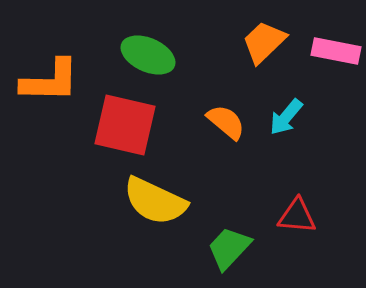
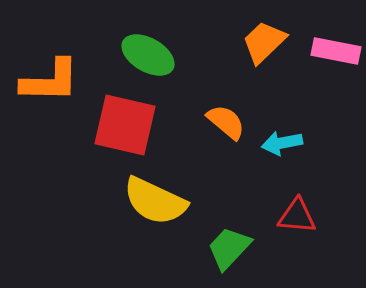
green ellipse: rotated 6 degrees clockwise
cyan arrow: moved 4 px left, 26 px down; rotated 39 degrees clockwise
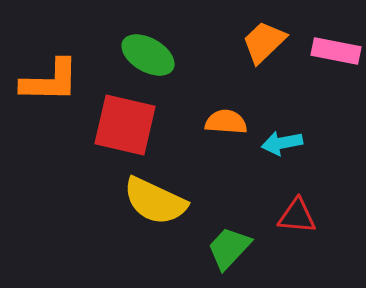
orange semicircle: rotated 36 degrees counterclockwise
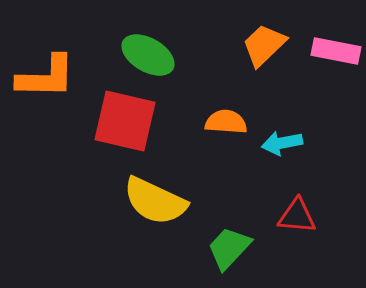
orange trapezoid: moved 3 px down
orange L-shape: moved 4 px left, 4 px up
red square: moved 4 px up
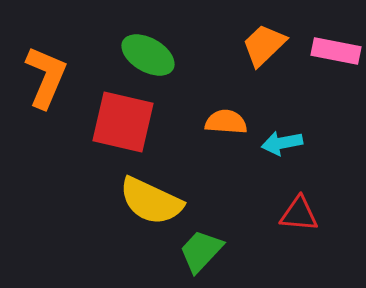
orange L-shape: rotated 68 degrees counterclockwise
red square: moved 2 px left, 1 px down
yellow semicircle: moved 4 px left
red triangle: moved 2 px right, 2 px up
green trapezoid: moved 28 px left, 3 px down
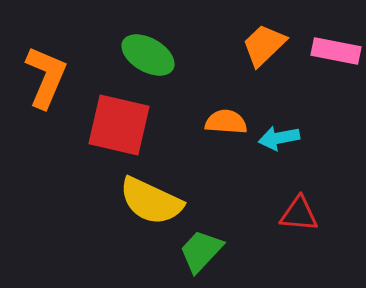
red square: moved 4 px left, 3 px down
cyan arrow: moved 3 px left, 5 px up
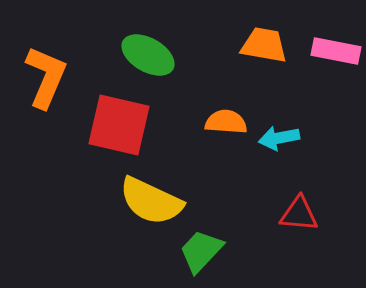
orange trapezoid: rotated 54 degrees clockwise
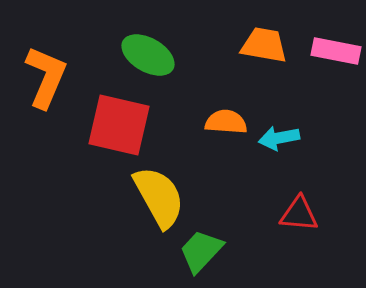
yellow semicircle: moved 8 px right, 4 px up; rotated 144 degrees counterclockwise
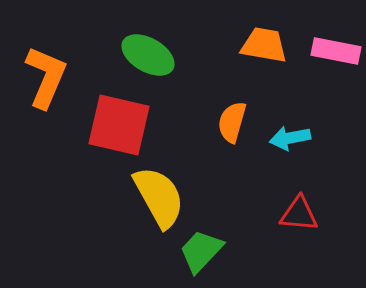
orange semicircle: moved 6 px right; rotated 78 degrees counterclockwise
cyan arrow: moved 11 px right
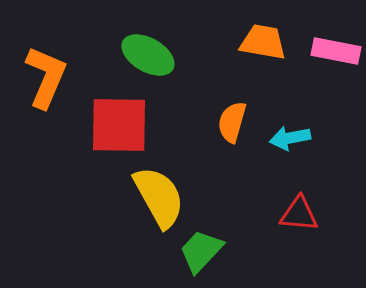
orange trapezoid: moved 1 px left, 3 px up
red square: rotated 12 degrees counterclockwise
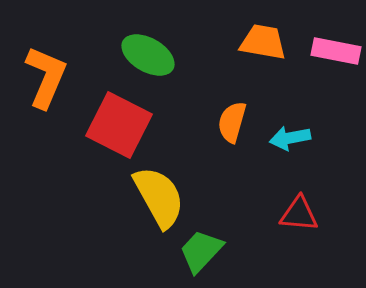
red square: rotated 26 degrees clockwise
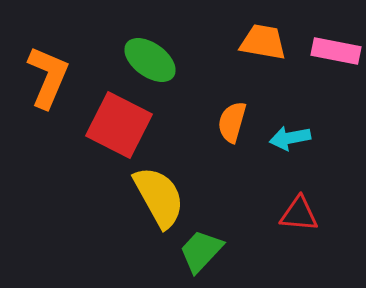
green ellipse: moved 2 px right, 5 px down; rotated 6 degrees clockwise
orange L-shape: moved 2 px right
